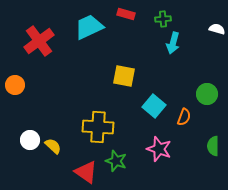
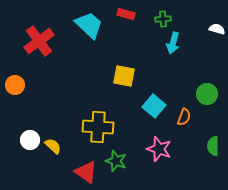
cyan trapezoid: moved 2 px up; rotated 68 degrees clockwise
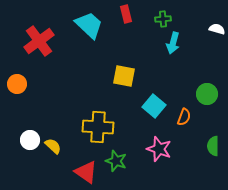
red rectangle: rotated 60 degrees clockwise
orange circle: moved 2 px right, 1 px up
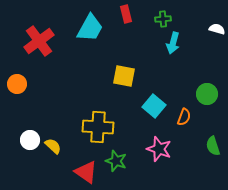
cyan trapezoid: moved 1 px right, 3 px down; rotated 76 degrees clockwise
green semicircle: rotated 18 degrees counterclockwise
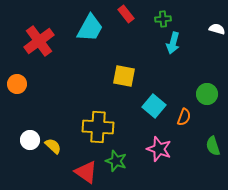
red rectangle: rotated 24 degrees counterclockwise
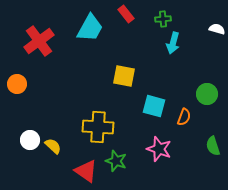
cyan square: rotated 25 degrees counterclockwise
red triangle: moved 1 px up
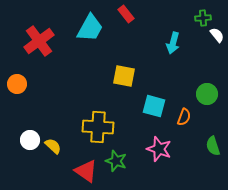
green cross: moved 40 px right, 1 px up
white semicircle: moved 6 px down; rotated 35 degrees clockwise
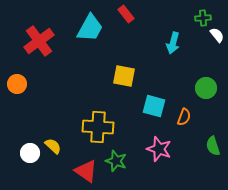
green circle: moved 1 px left, 6 px up
white circle: moved 13 px down
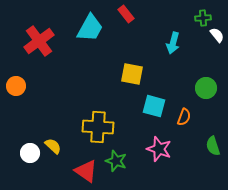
yellow square: moved 8 px right, 2 px up
orange circle: moved 1 px left, 2 px down
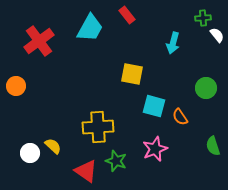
red rectangle: moved 1 px right, 1 px down
orange semicircle: moved 4 px left; rotated 126 degrees clockwise
yellow cross: rotated 8 degrees counterclockwise
pink star: moved 4 px left; rotated 30 degrees clockwise
